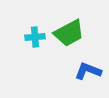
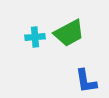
blue L-shape: moved 2 px left, 10 px down; rotated 120 degrees counterclockwise
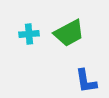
cyan cross: moved 6 px left, 3 px up
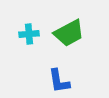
blue L-shape: moved 27 px left
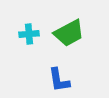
blue L-shape: moved 1 px up
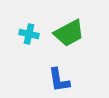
cyan cross: rotated 18 degrees clockwise
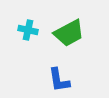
cyan cross: moved 1 px left, 4 px up
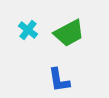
cyan cross: rotated 24 degrees clockwise
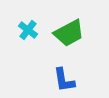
blue L-shape: moved 5 px right
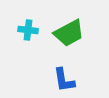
cyan cross: rotated 30 degrees counterclockwise
